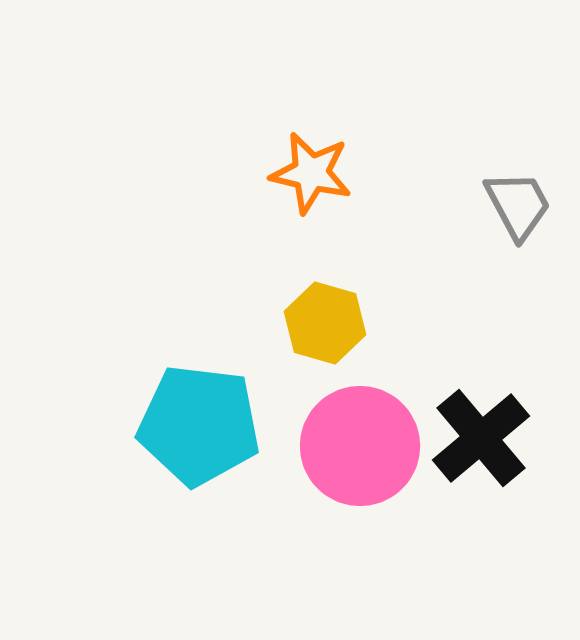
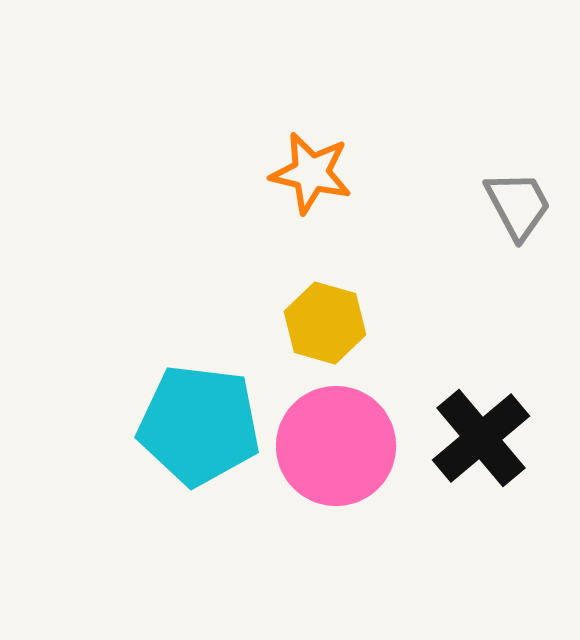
pink circle: moved 24 px left
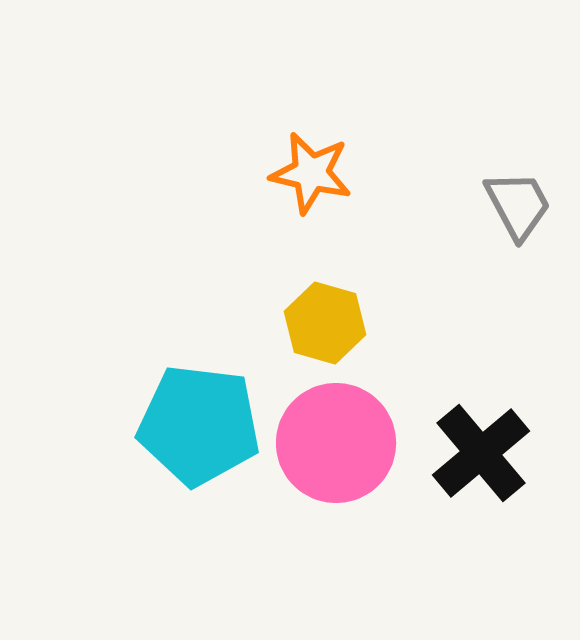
black cross: moved 15 px down
pink circle: moved 3 px up
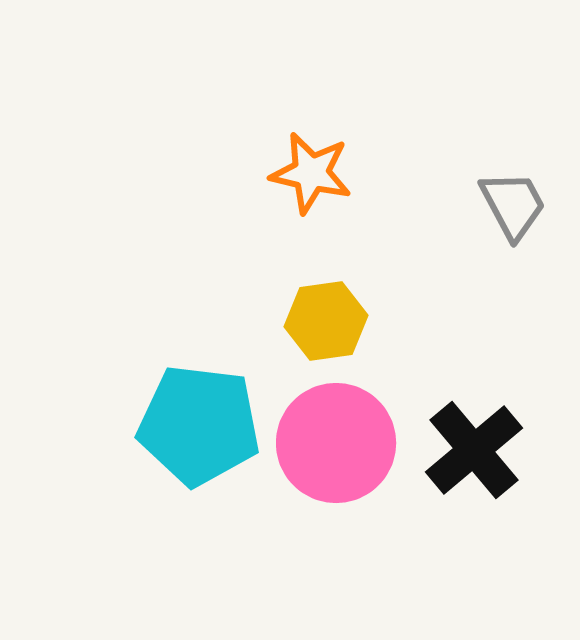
gray trapezoid: moved 5 px left
yellow hexagon: moved 1 px right, 2 px up; rotated 24 degrees counterclockwise
black cross: moved 7 px left, 3 px up
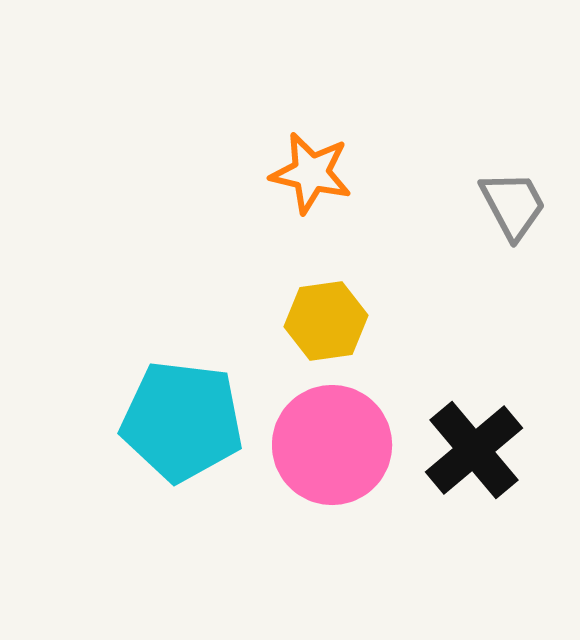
cyan pentagon: moved 17 px left, 4 px up
pink circle: moved 4 px left, 2 px down
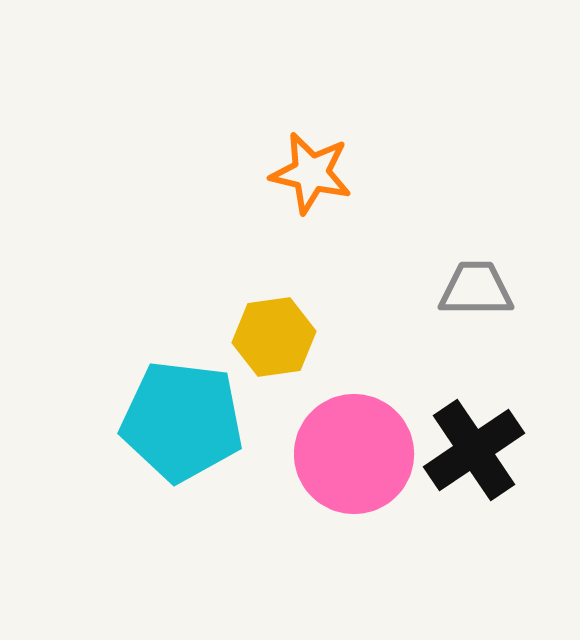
gray trapezoid: moved 37 px left, 84 px down; rotated 62 degrees counterclockwise
yellow hexagon: moved 52 px left, 16 px down
pink circle: moved 22 px right, 9 px down
black cross: rotated 6 degrees clockwise
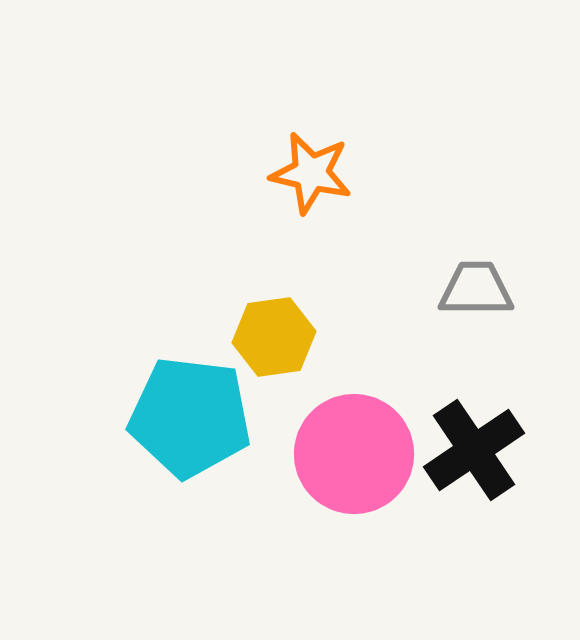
cyan pentagon: moved 8 px right, 4 px up
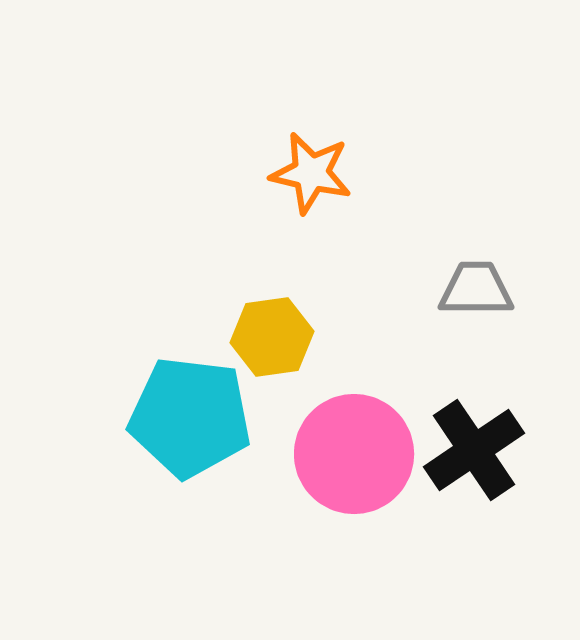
yellow hexagon: moved 2 px left
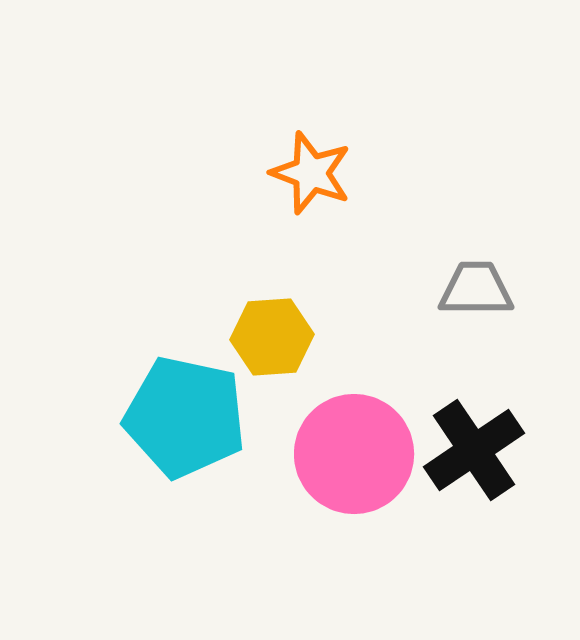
orange star: rotated 8 degrees clockwise
yellow hexagon: rotated 4 degrees clockwise
cyan pentagon: moved 5 px left; rotated 5 degrees clockwise
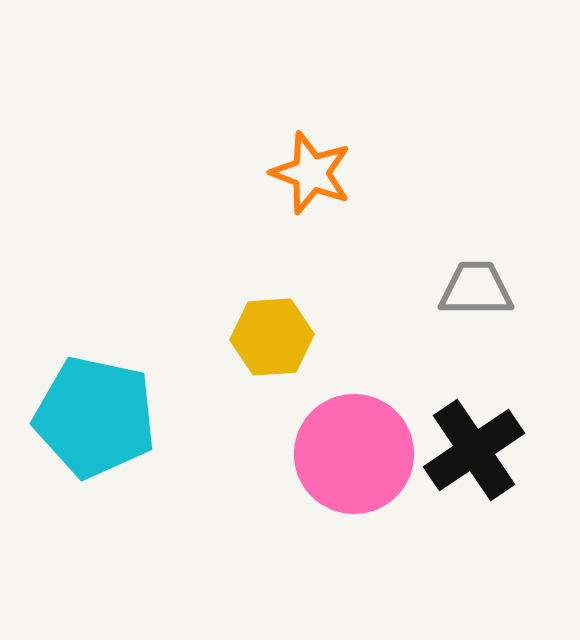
cyan pentagon: moved 90 px left
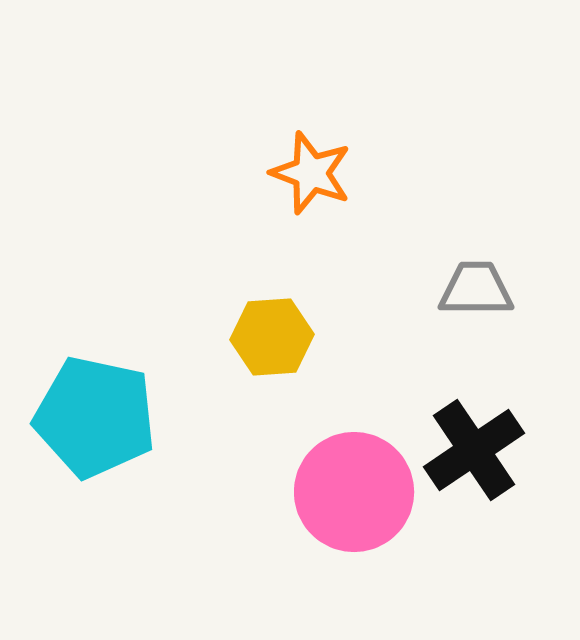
pink circle: moved 38 px down
